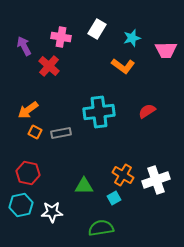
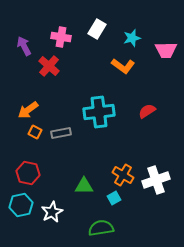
white star: rotated 25 degrees counterclockwise
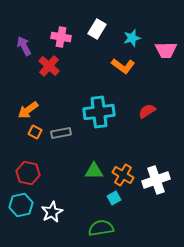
green triangle: moved 10 px right, 15 px up
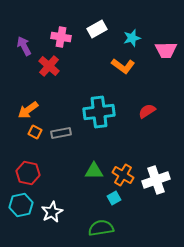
white rectangle: rotated 30 degrees clockwise
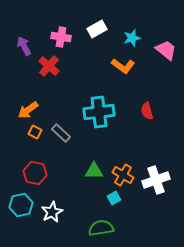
pink trapezoid: rotated 140 degrees counterclockwise
red semicircle: rotated 72 degrees counterclockwise
gray rectangle: rotated 54 degrees clockwise
red hexagon: moved 7 px right
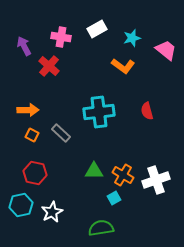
orange arrow: rotated 145 degrees counterclockwise
orange square: moved 3 px left, 3 px down
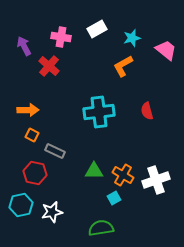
orange L-shape: rotated 115 degrees clockwise
gray rectangle: moved 6 px left, 18 px down; rotated 18 degrees counterclockwise
white star: rotated 15 degrees clockwise
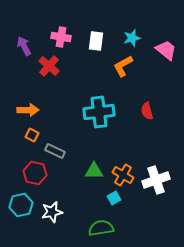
white rectangle: moved 1 px left, 12 px down; rotated 54 degrees counterclockwise
